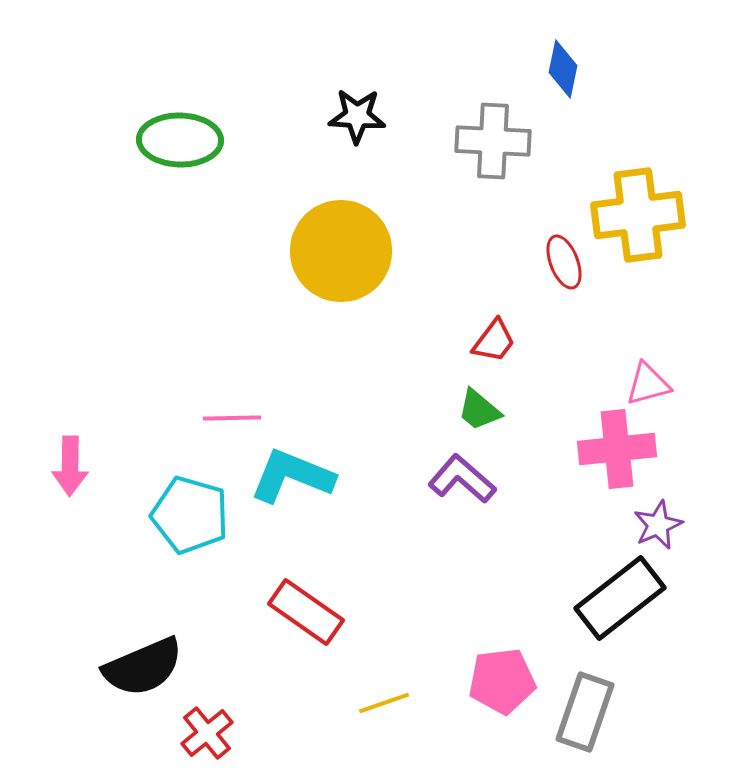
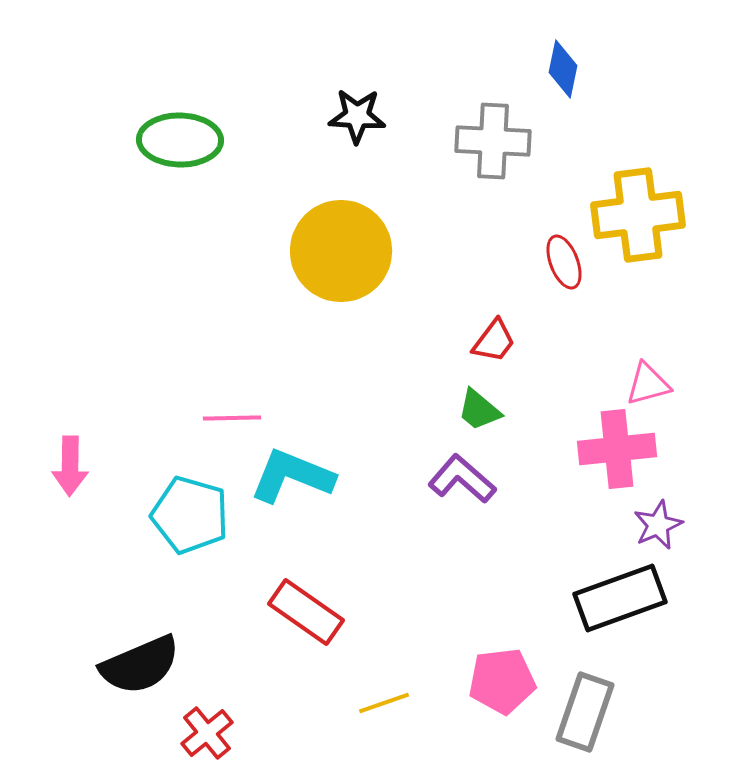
black rectangle: rotated 18 degrees clockwise
black semicircle: moved 3 px left, 2 px up
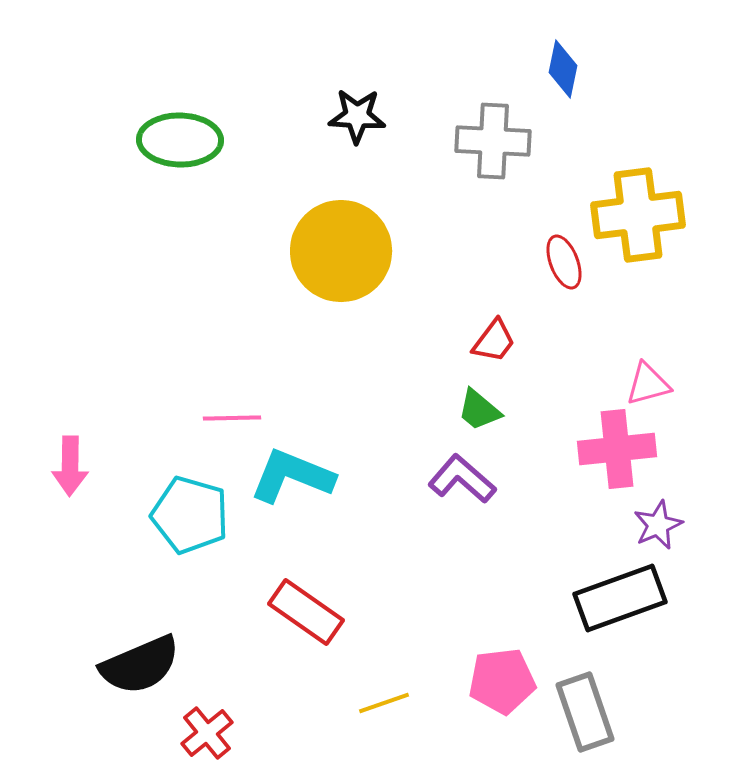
gray rectangle: rotated 38 degrees counterclockwise
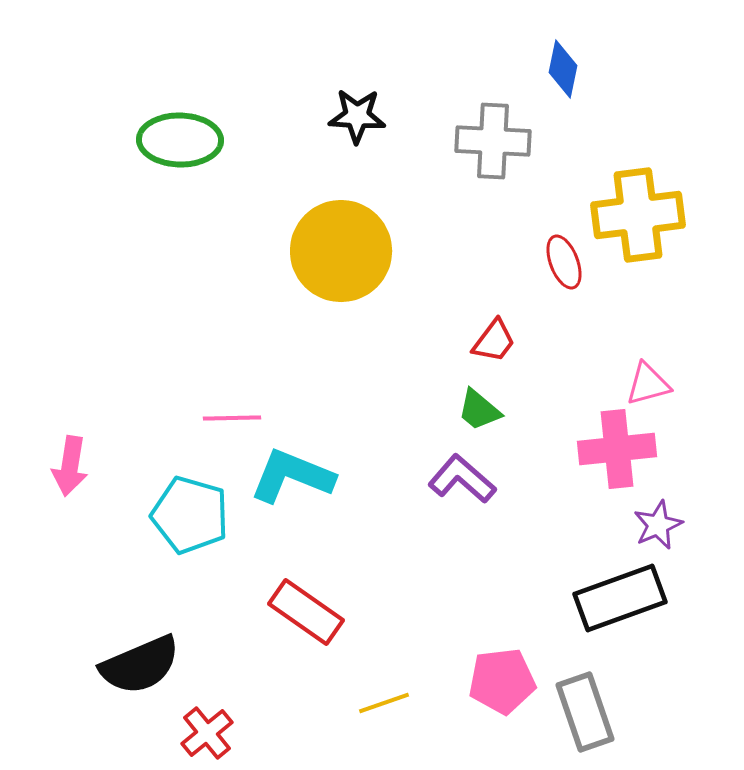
pink arrow: rotated 8 degrees clockwise
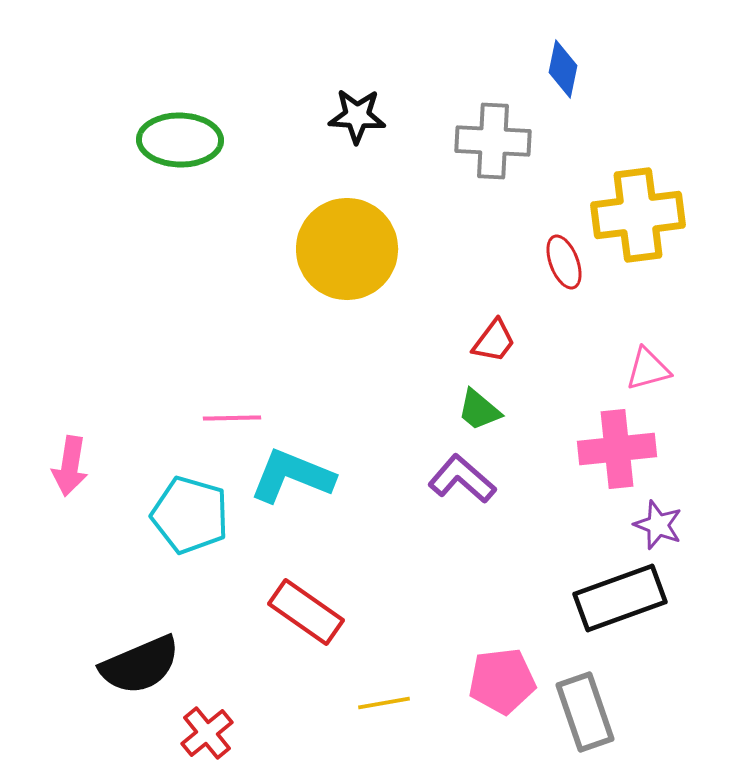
yellow circle: moved 6 px right, 2 px up
pink triangle: moved 15 px up
purple star: rotated 27 degrees counterclockwise
yellow line: rotated 9 degrees clockwise
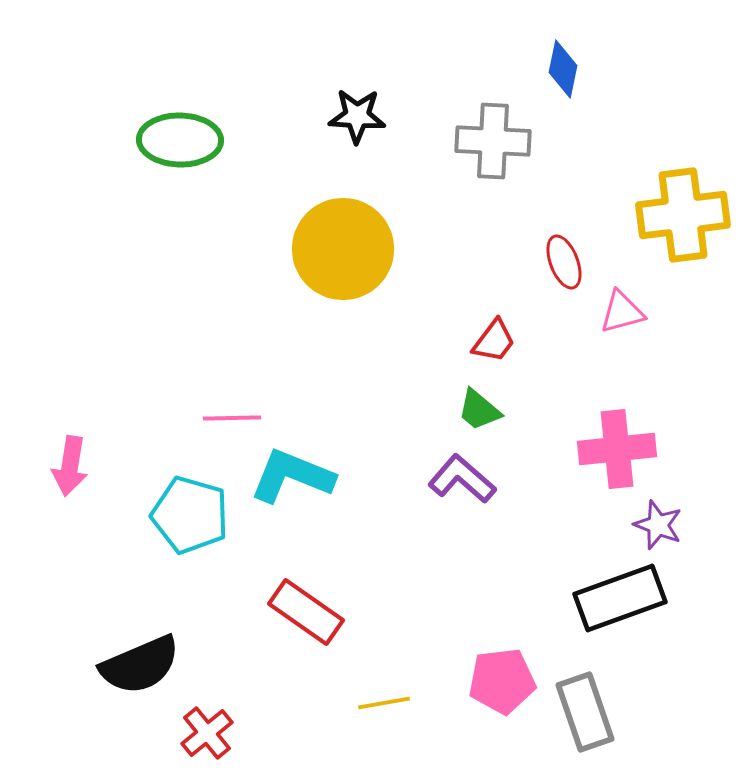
yellow cross: moved 45 px right
yellow circle: moved 4 px left
pink triangle: moved 26 px left, 57 px up
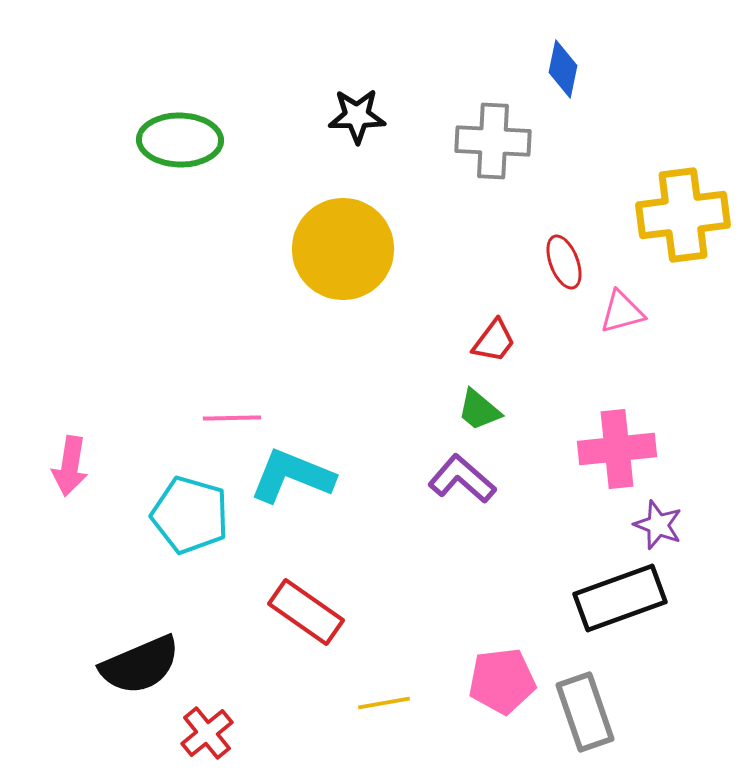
black star: rotated 4 degrees counterclockwise
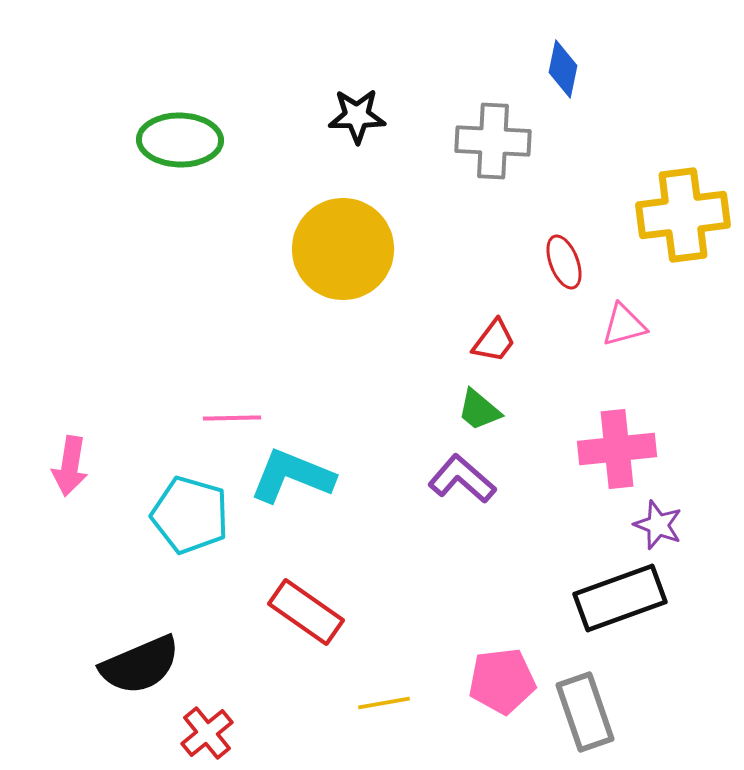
pink triangle: moved 2 px right, 13 px down
